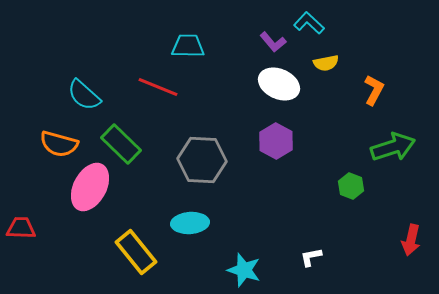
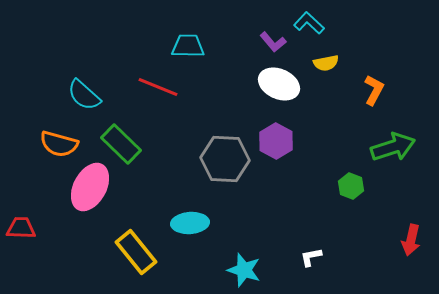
gray hexagon: moved 23 px right, 1 px up
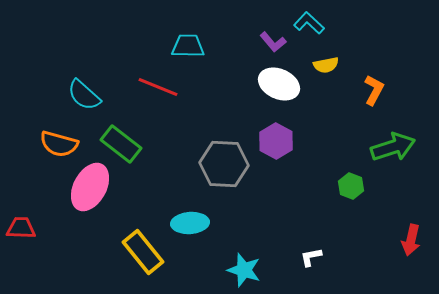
yellow semicircle: moved 2 px down
green rectangle: rotated 6 degrees counterclockwise
gray hexagon: moved 1 px left, 5 px down
yellow rectangle: moved 7 px right
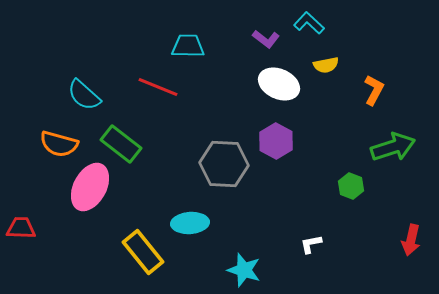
purple L-shape: moved 7 px left, 3 px up; rotated 12 degrees counterclockwise
white L-shape: moved 13 px up
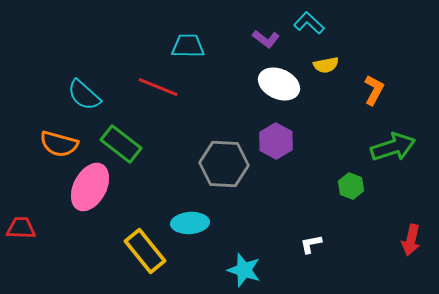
yellow rectangle: moved 2 px right, 1 px up
